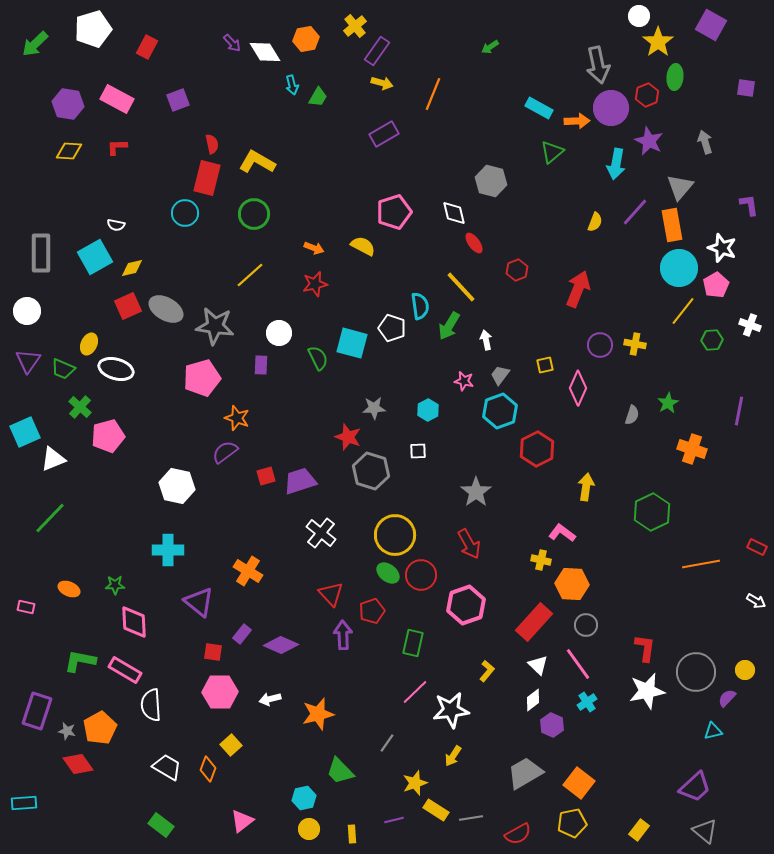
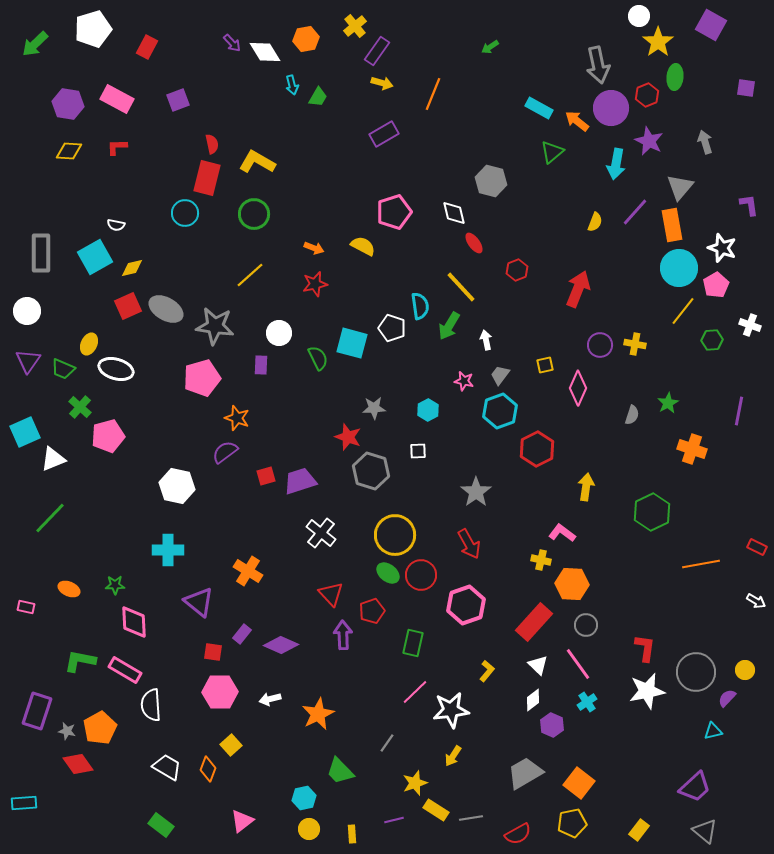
orange arrow at (577, 121): rotated 140 degrees counterclockwise
orange star at (318, 714): rotated 12 degrees counterclockwise
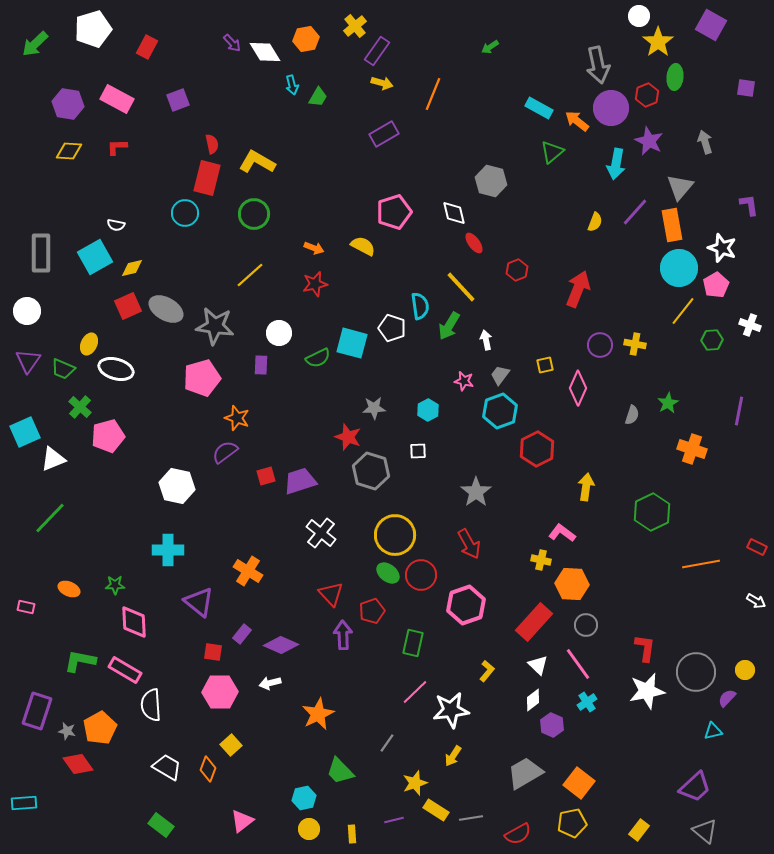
green semicircle at (318, 358): rotated 90 degrees clockwise
white arrow at (270, 699): moved 16 px up
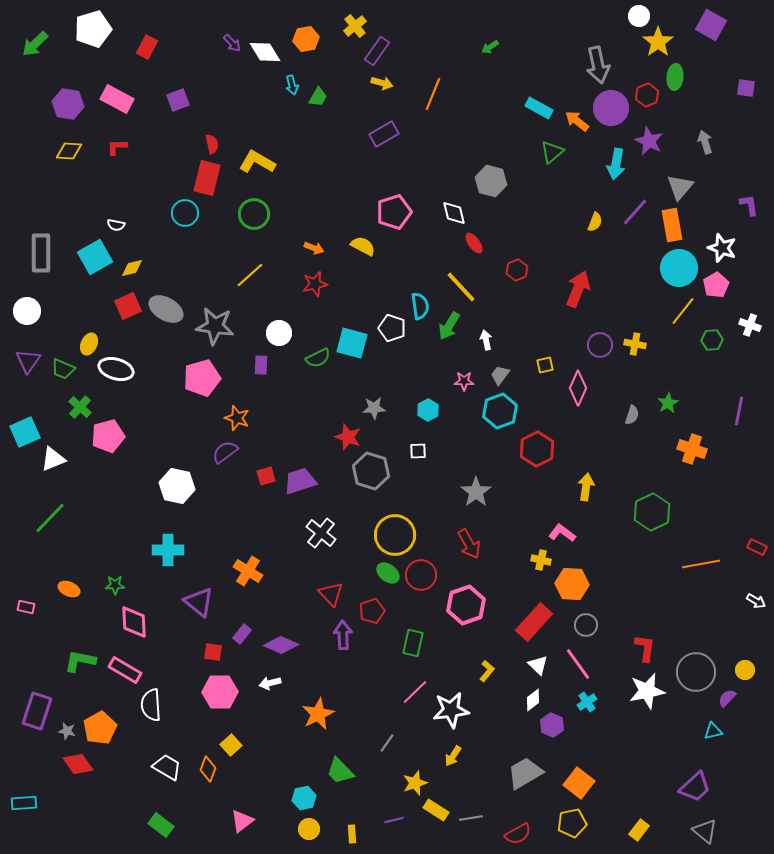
pink star at (464, 381): rotated 12 degrees counterclockwise
